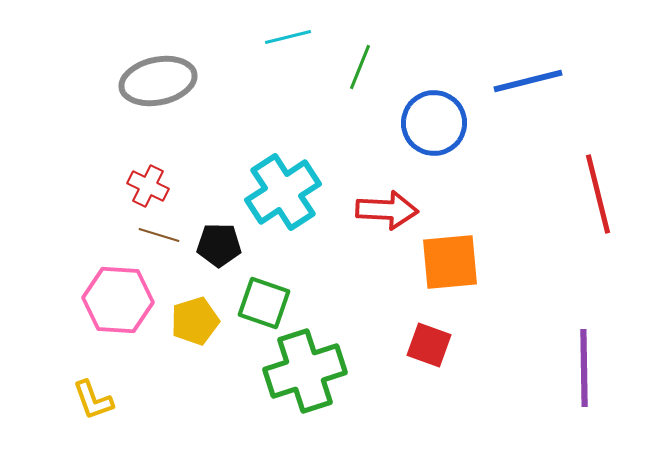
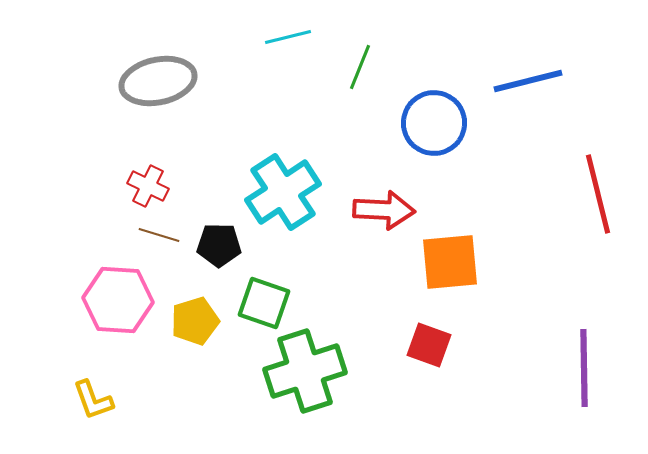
red arrow: moved 3 px left
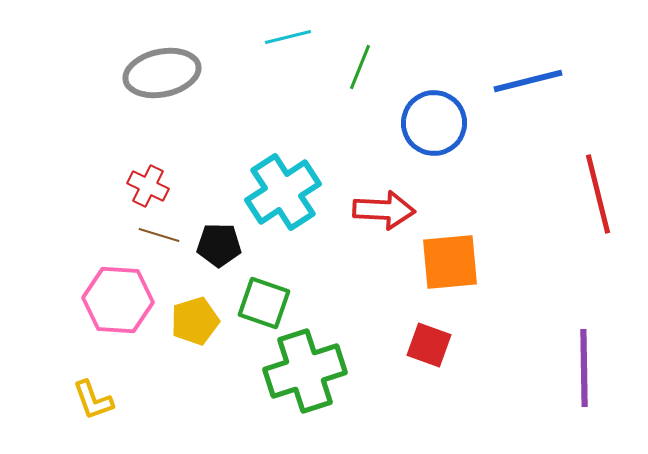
gray ellipse: moved 4 px right, 8 px up
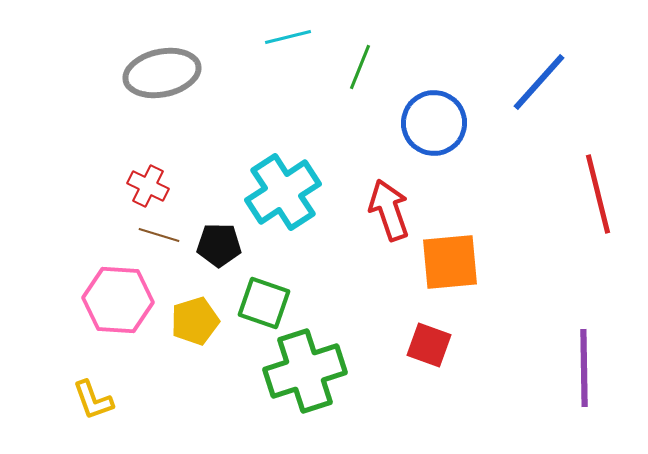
blue line: moved 11 px right, 1 px down; rotated 34 degrees counterclockwise
red arrow: moved 5 px right; rotated 112 degrees counterclockwise
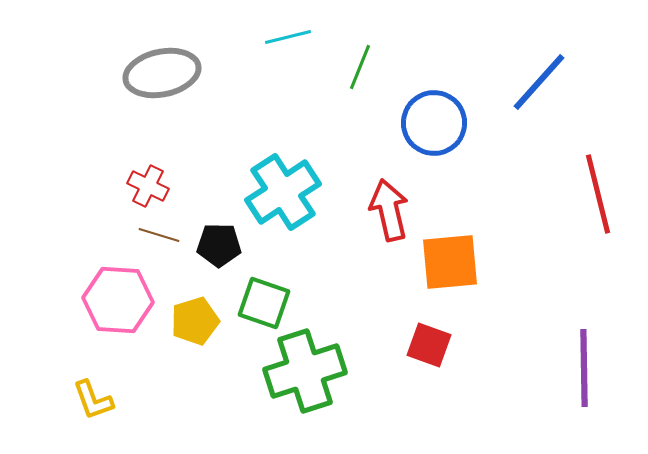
red arrow: rotated 6 degrees clockwise
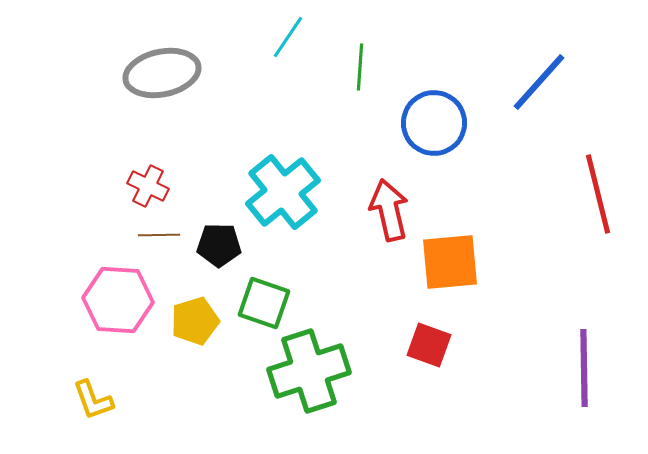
cyan line: rotated 42 degrees counterclockwise
green line: rotated 18 degrees counterclockwise
cyan cross: rotated 6 degrees counterclockwise
brown line: rotated 18 degrees counterclockwise
green cross: moved 4 px right
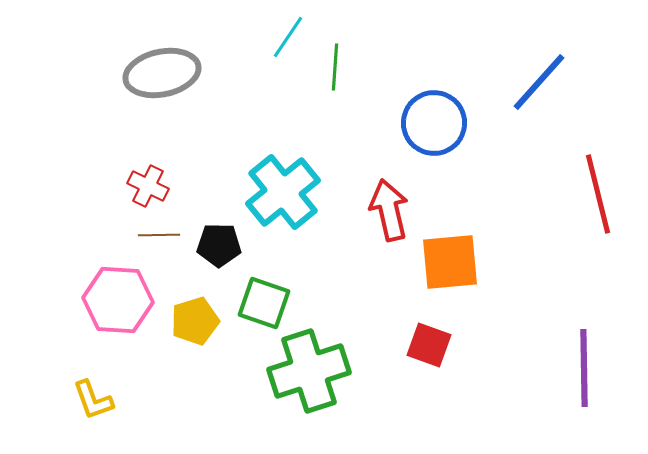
green line: moved 25 px left
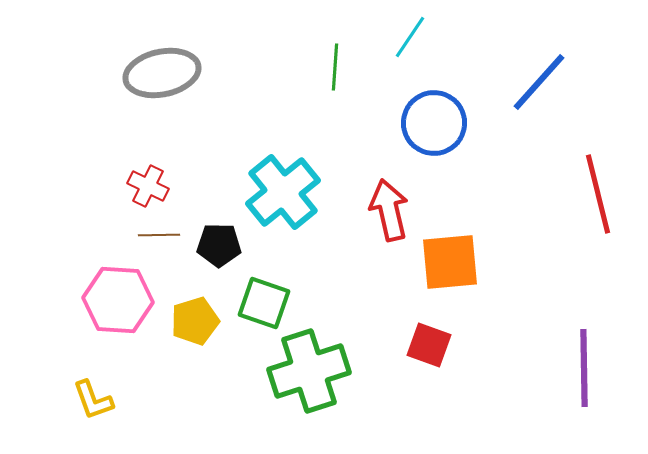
cyan line: moved 122 px right
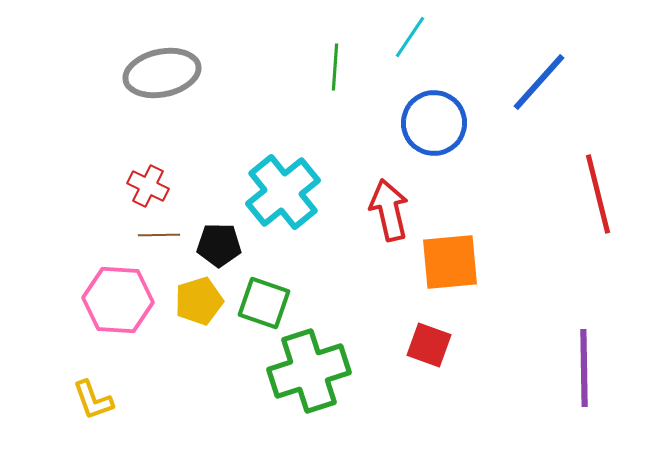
yellow pentagon: moved 4 px right, 20 px up
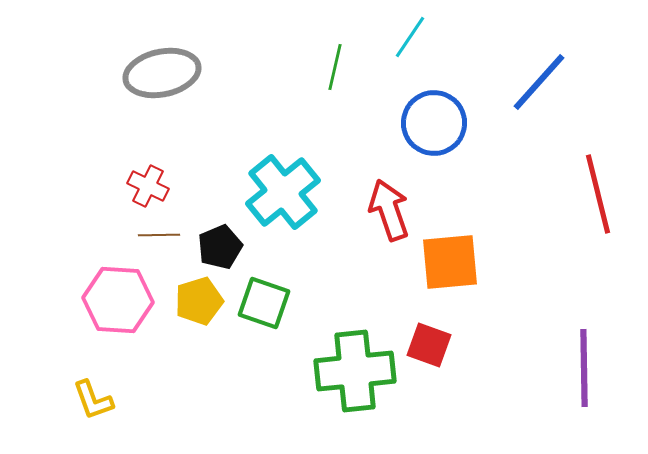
green line: rotated 9 degrees clockwise
red arrow: rotated 6 degrees counterclockwise
black pentagon: moved 1 px right, 2 px down; rotated 24 degrees counterclockwise
green cross: moved 46 px right; rotated 12 degrees clockwise
